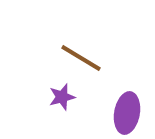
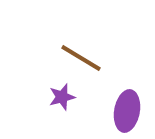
purple ellipse: moved 2 px up
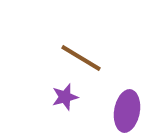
purple star: moved 3 px right
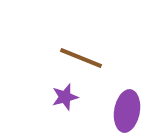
brown line: rotated 9 degrees counterclockwise
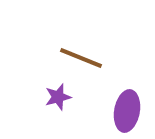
purple star: moved 7 px left
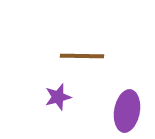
brown line: moved 1 px right, 2 px up; rotated 21 degrees counterclockwise
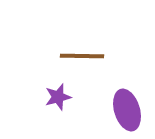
purple ellipse: moved 1 px up; rotated 27 degrees counterclockwise
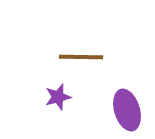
brown line: moved 1 px left, 1 px down
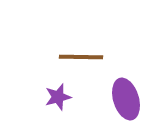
purple ellipse: moved 1 px left, 11 px up
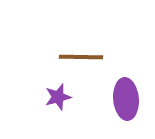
purple ellipse: rotated 12 degrees clockwise
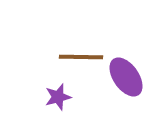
purple ellipse: moved 22 px up; rotated 30 degrees counterclockwise
